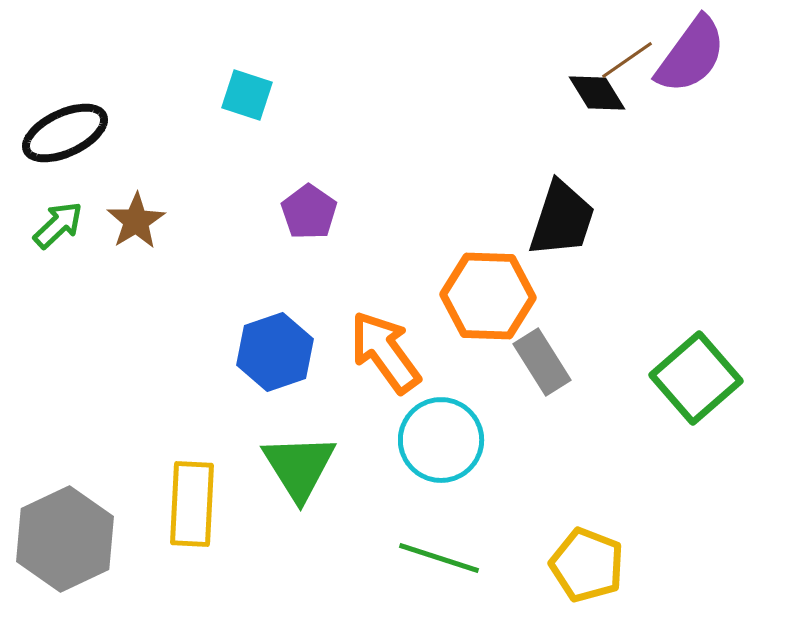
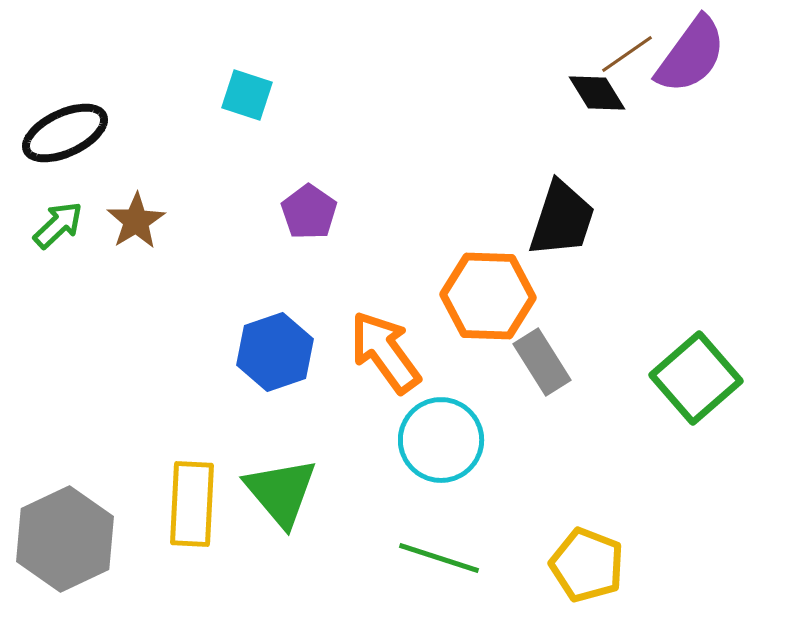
brown line: moved 6 px up
green triangle: moved 18 px left, 25 px down; rotated 8 degrees counterclockwise
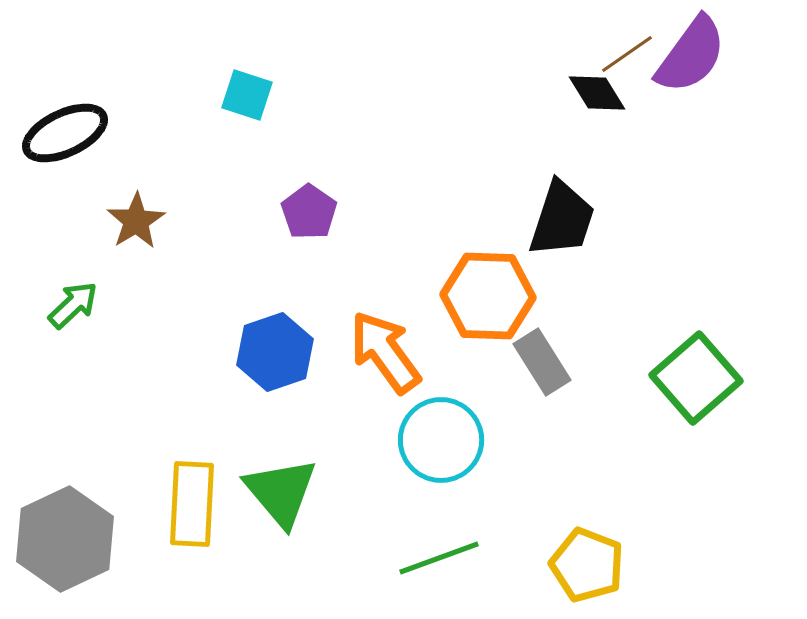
green arrow: moved 15 px right, 80 px down
green line: rotated 38 degrees counterclockwise
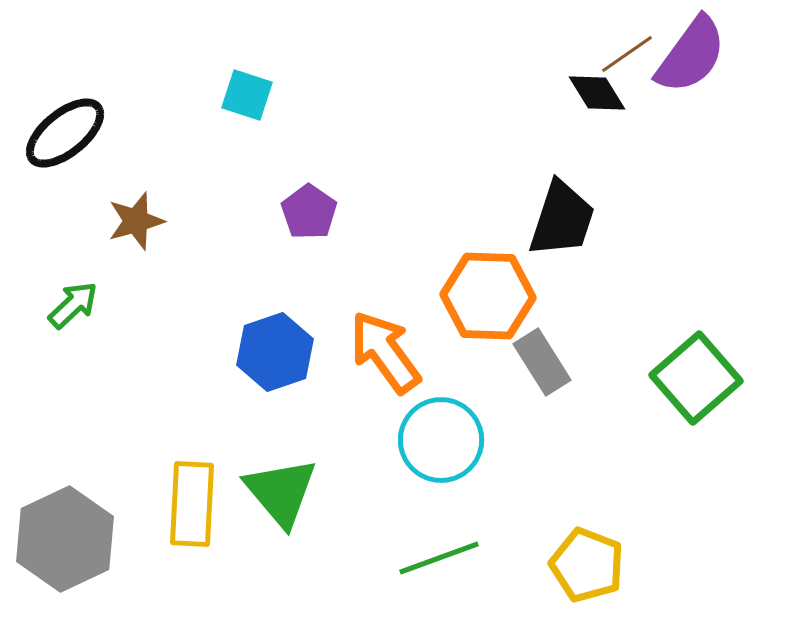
black ellipse: rotated 14 degrees counterclockwise
brown star: rotated 16 degrees clockwise
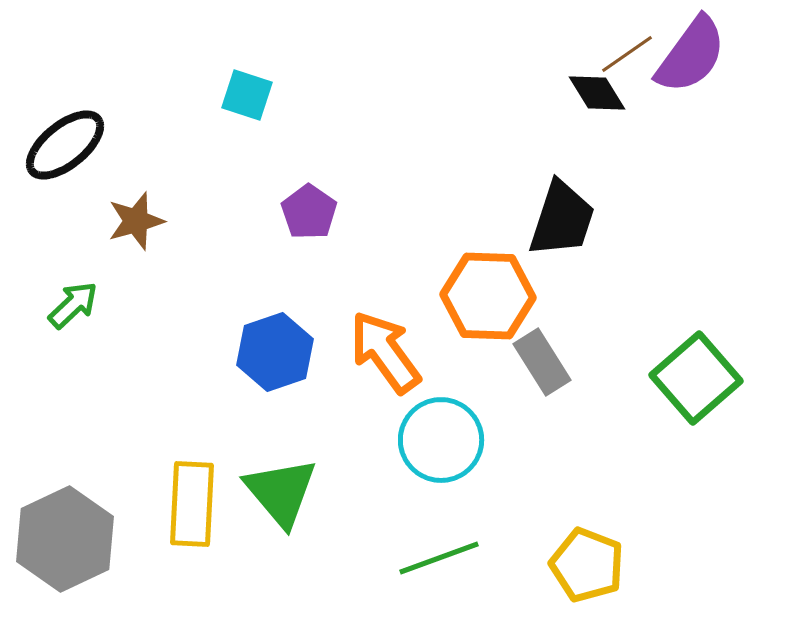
black ellipse: moved 12 px down
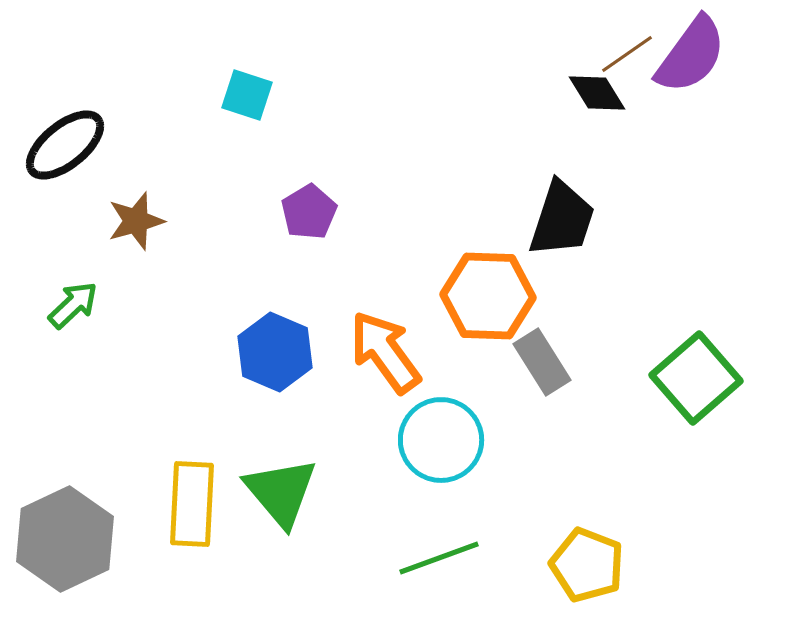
purple pentagon: rotated 6 degrees clockwise
blue hexagon: rotated 18 degrees counterclockwise
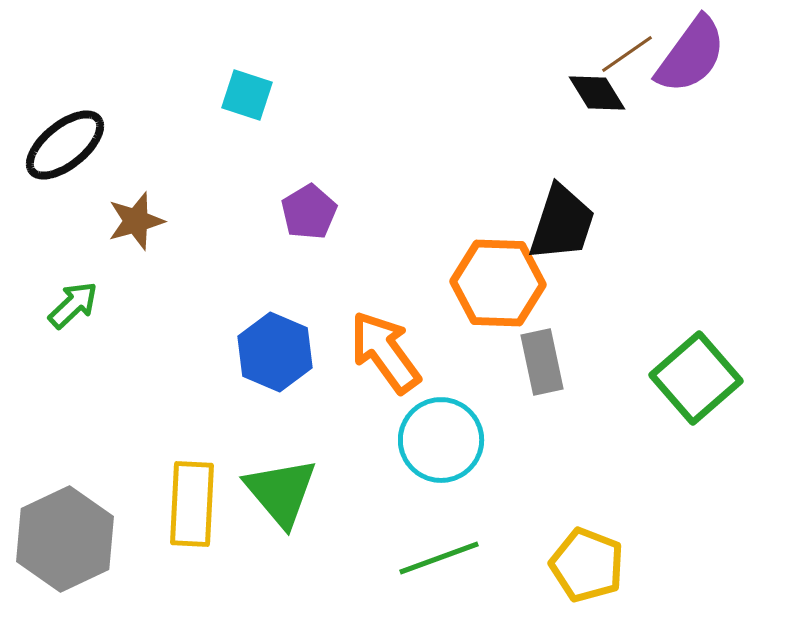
black trapezoid: moved 4 px down
orange hexagon: moved 10 px right, 13 px up
gray rectangle: rotated 20 degrees clockwise
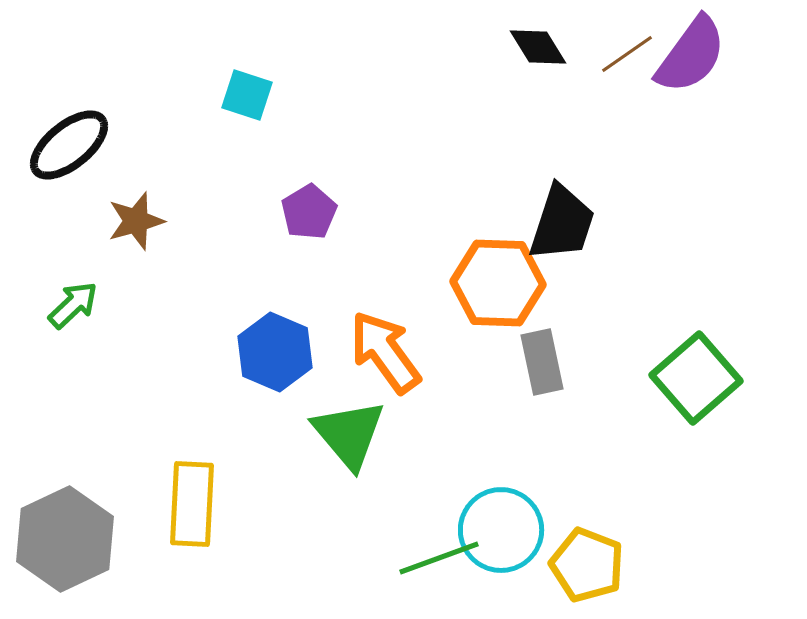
black diamond: moved 59 px left, 46 px up
black ellipse: moved 4 px right
cyan circle: moved 60 px right, 90 px down
green triangle: moved 68 px right, 58 px up
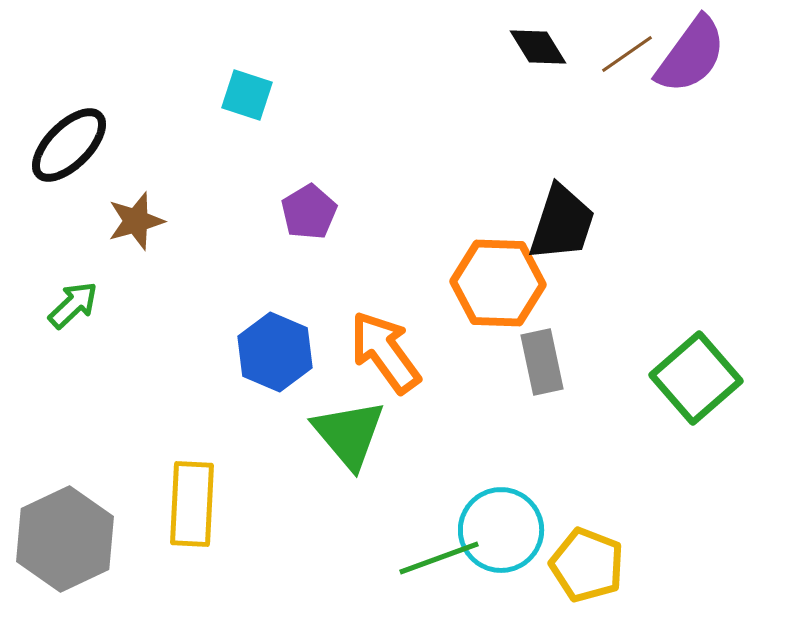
black ellipse: rotated 6 degrees counterclockwise
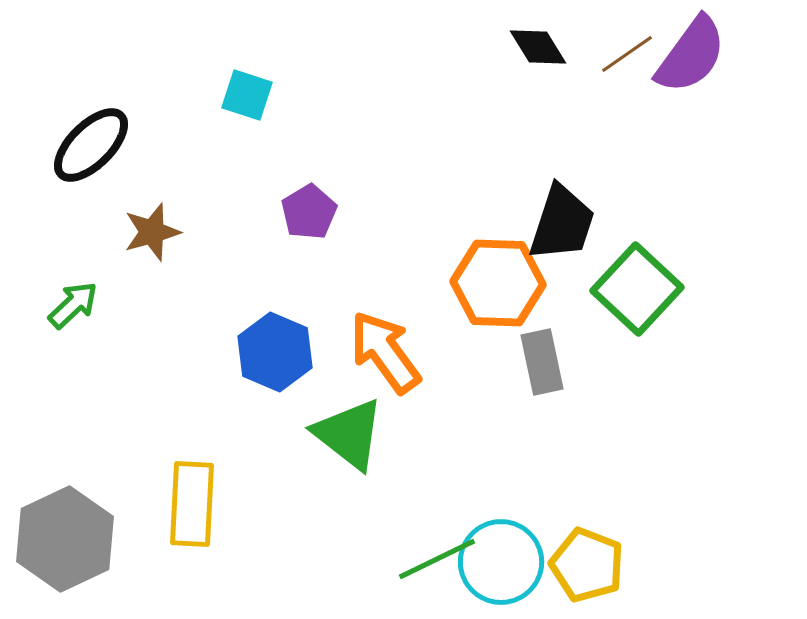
black ellipse: moved 22 px right
brown star: moved 16 px right, 11 px down
green square: moved 59 px left, 89 px up; rotated 6 degrees counterclockwise
green triangle: rotated 12 degrees counterclockwise
cyan circle: moved 32 px down
green line: moved 2 px left, 1 px down; rotated 6 degrees counterclockwise
